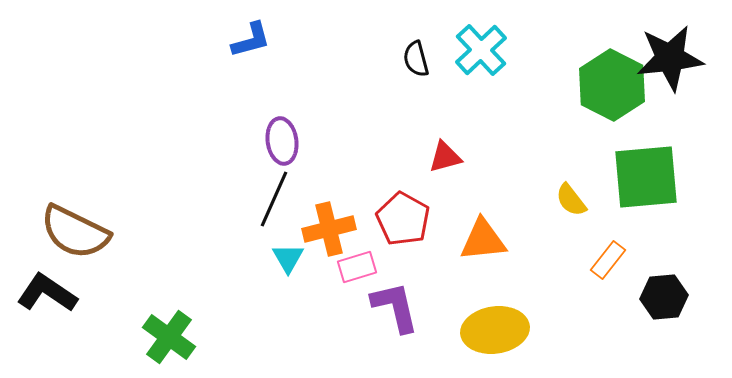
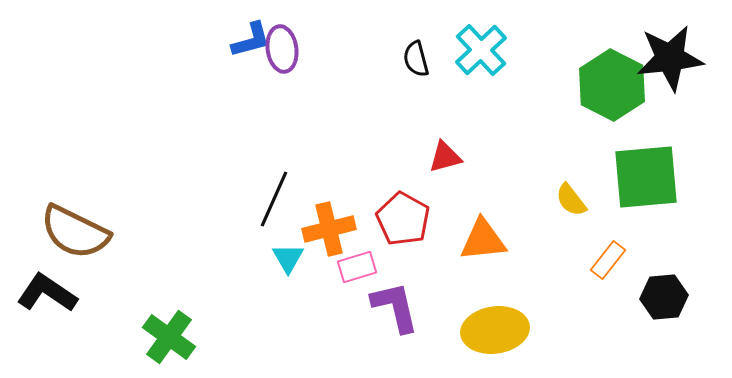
purple ellipse: moved 92 px up
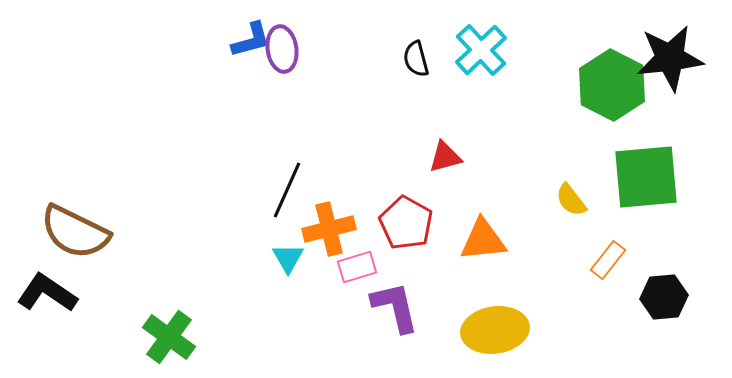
black line: moved 13 px right, 9 px up
red pentagon: moved 3 px right, 4 px down
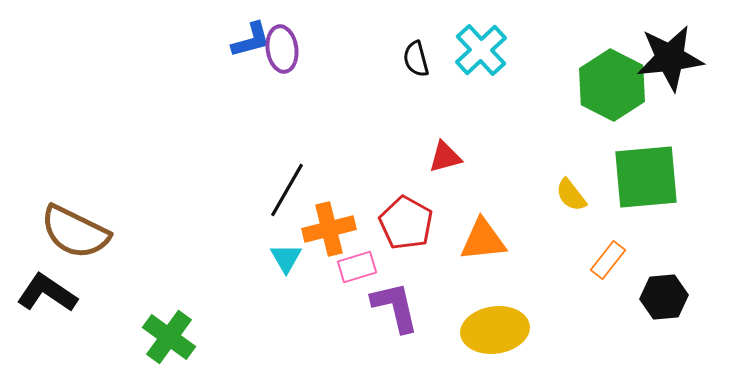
black line: rotated 6 degrees clockwise
yellow semicircle: moved 5 px up
cyan triangle: moved 2 px left
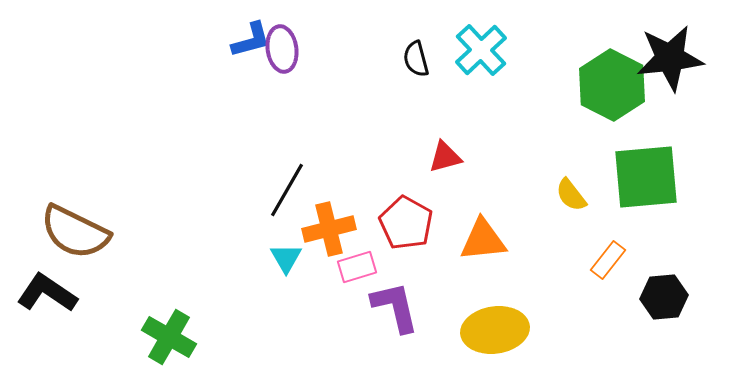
green cross: rotated 6 degrees counterclockwise
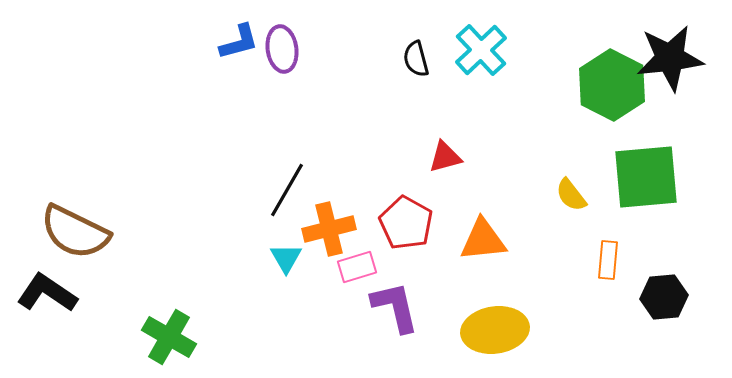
blue L-shape: moved 12 px left, 2 px down
orange rectangle: rotated 33 degrees counterclockwise
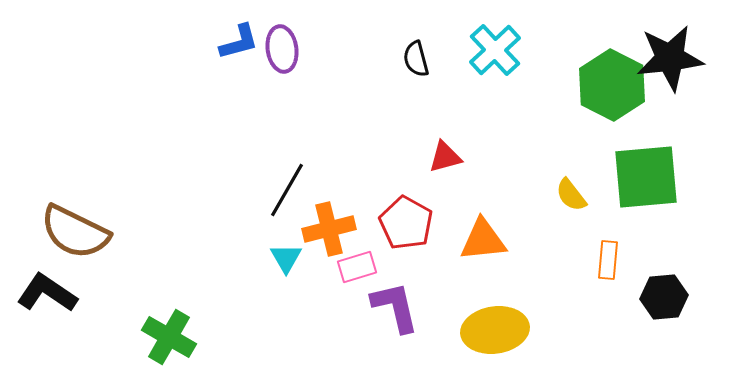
cyan cross: moved 14 px right
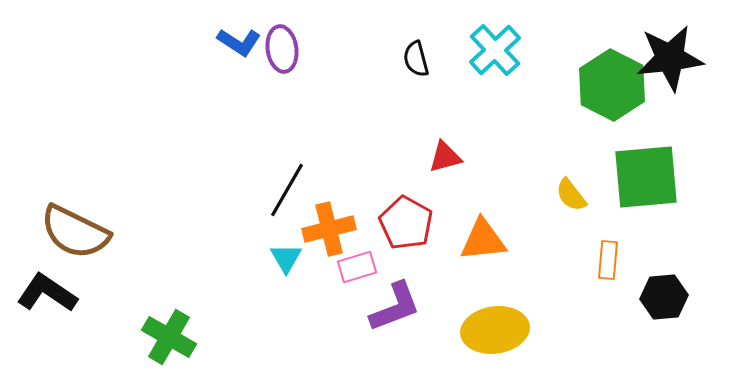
blue L-shape: rotated 48 degrees clockwise
purple L-shape: rotated 82 degrees clockwise
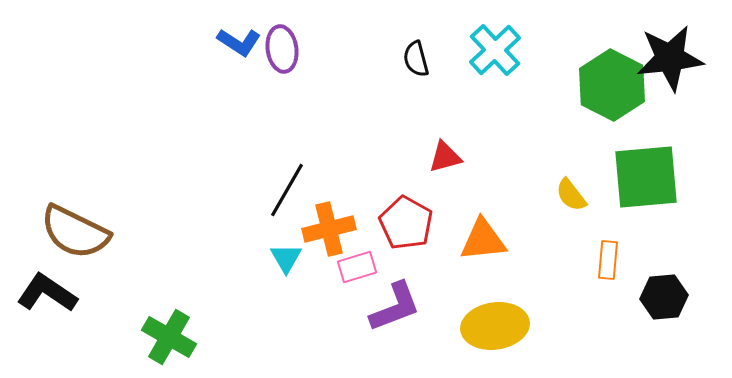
yellow ellipse: moved 4 px up
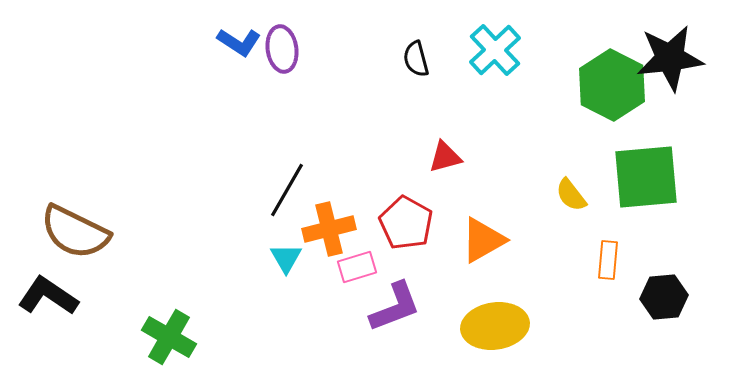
orange triangle: rotated 24 degrees counterclockwise
black L-shape: moved 1 px right, 3 px down
